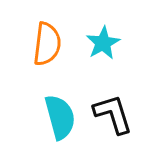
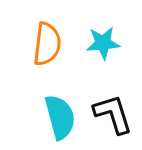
cyan star: rotated 24 degrees clockwise
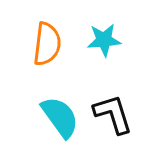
cyan star: moved 1 px right, 3 px up
cyan semicircle: rotated 21 degrees counterclockwise
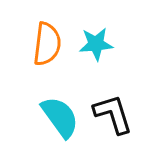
cyan star: moved 8 px left, 4 px down
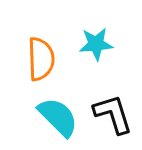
orange semicircle: moved 6 px left, 15 px down; rotated 9 degrees counterclockwise
cyan semicircle: moved 2 px left; rotated 9 degrees counterclockwise
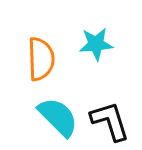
black L-shape: moved 3 px left, 7 px down
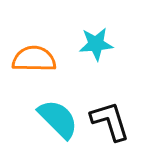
orange semicircle: moved 7 px left; rotated 87 degrees counterclockwise
cyan semicircle: moved 2 px down
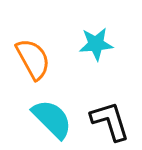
orange semicircle: moved 1 px left; rotated 60 degrees clockwise
cyan semicircle: moved 6 px left
